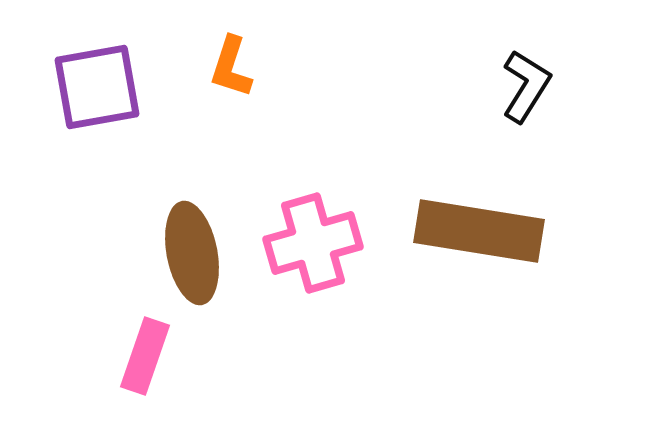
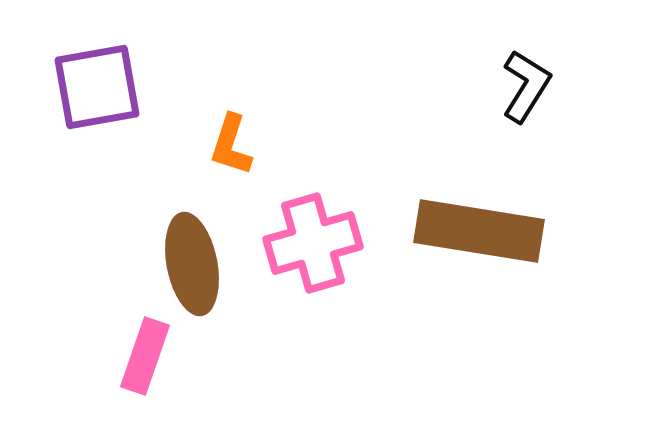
orange L-shape: moved 78 px down
brown ellipse: moved 11 px down
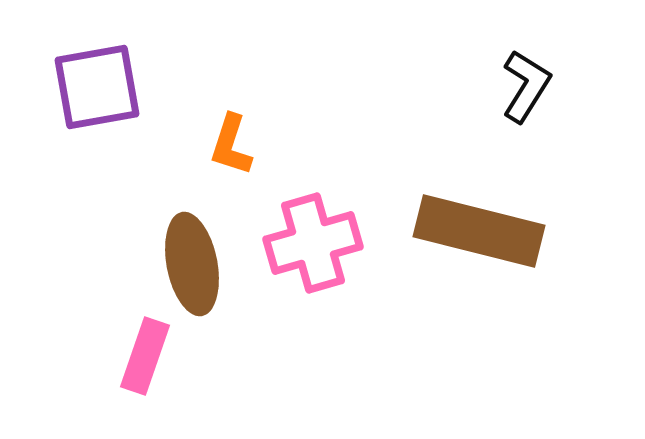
brown rectangle: rotated 5 degrees clockwise
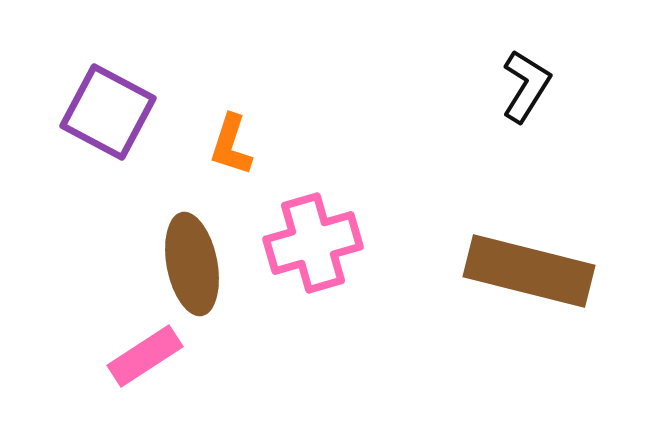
purple square: moved 11 px right, 25 px down; rotated 38 degrees clockwise
brown rectangle: moved 50 px right, 40 px down
pink rectangle: rotated 38 degrees clockwise
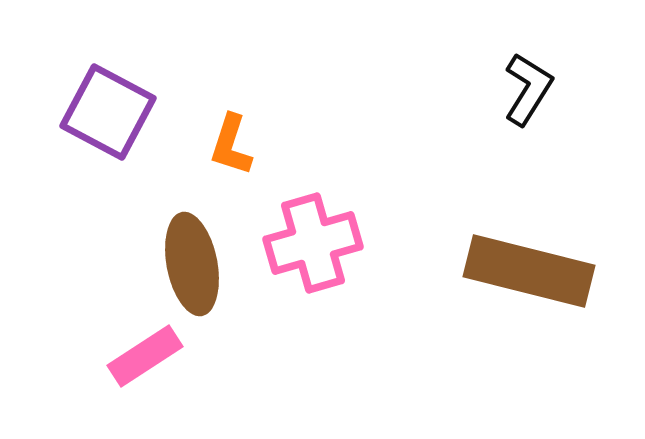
black L-shape: moved 2 px right, 3 px down
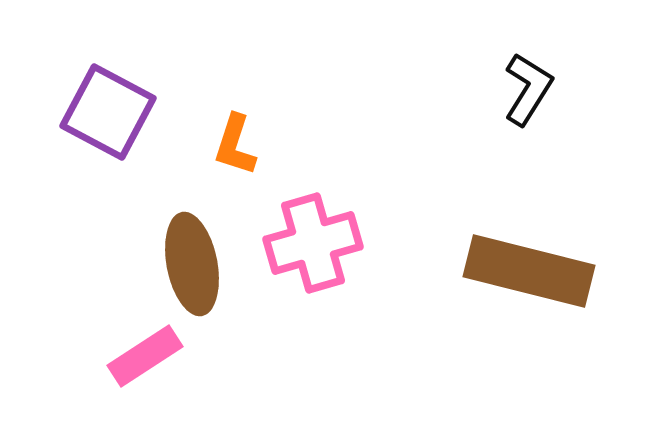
orange L-shape: moved 4 px right
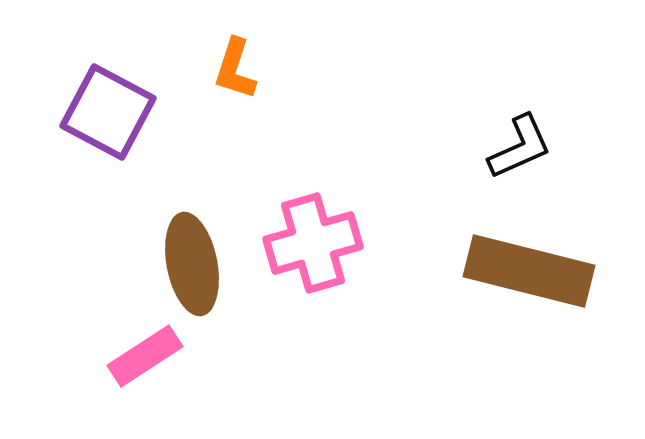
black L-shape: moved 8 px left, 58 px down; rotated 34 degrees clockwise
orange L-shape: moved 76 px up
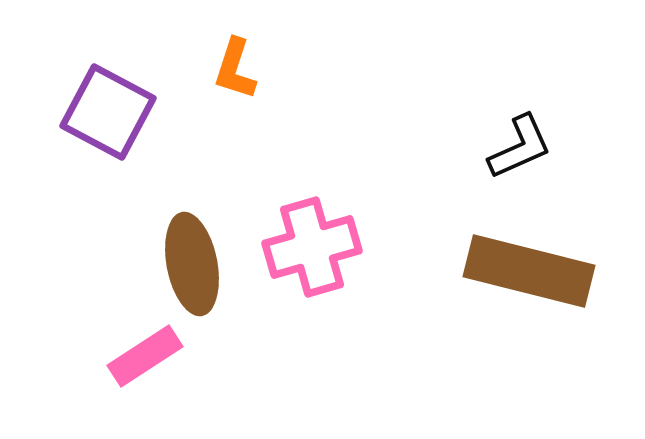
pink cross: moved 1 px left, 4 px down
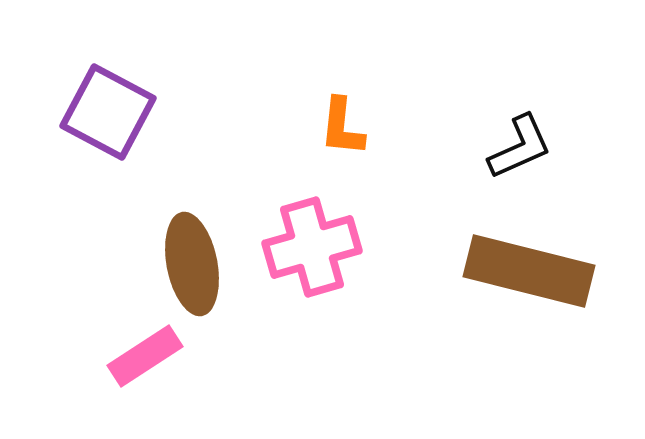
orange L-shape: moved 107 px right, 58 px down; rotated 12 degrees counterclockwise
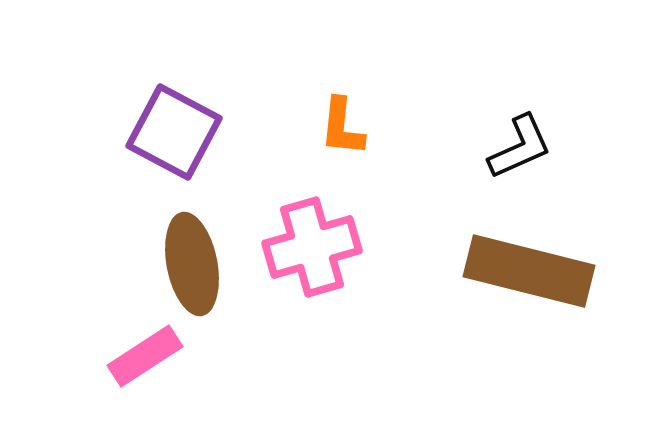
purple square: moved 66 px right, 20 px down
